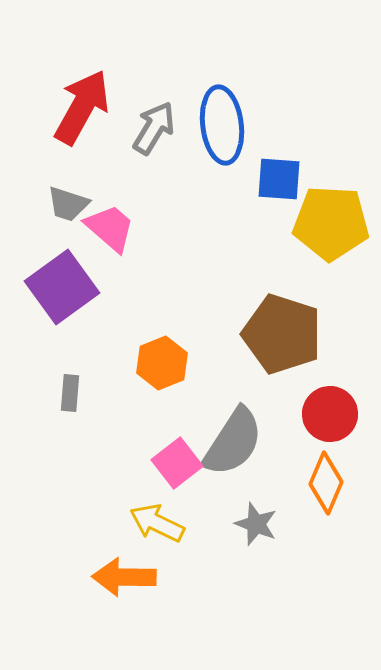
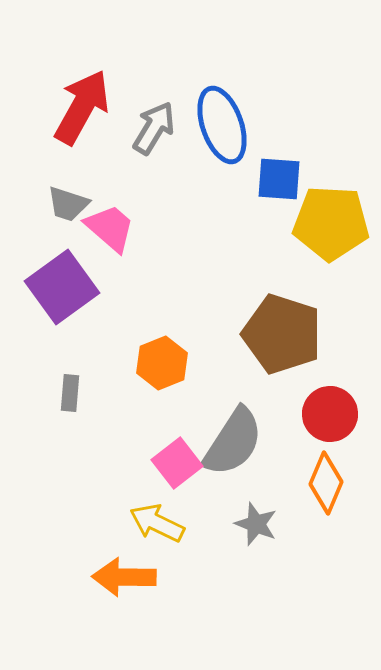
blue ellipse: rotated 12 degrees counterclockwise
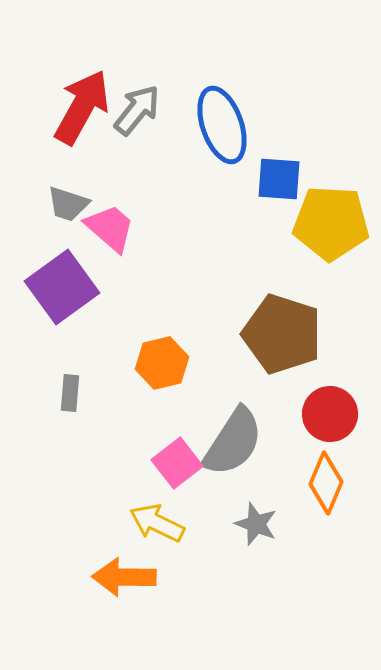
gray arrow: moved 17 px left, 18 px up; rotated 8 degrees clockwise
orange hexagon: rotated 9 degrees clockwise
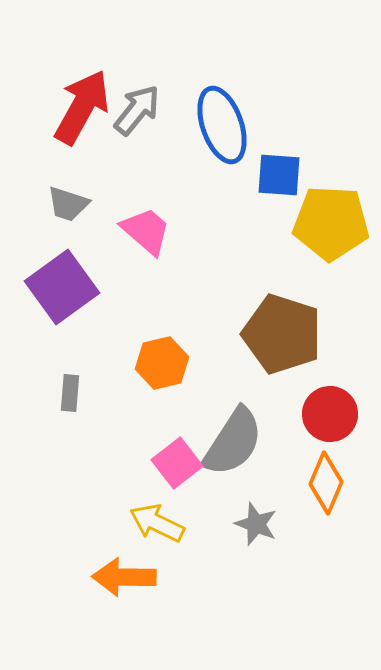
blue square: moved 4 px up
pink trapezoid: moved 36 px right, 3 px down
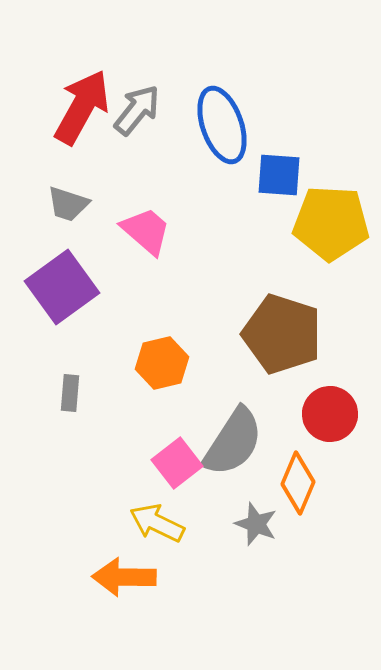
orange diamond: moved 28 px left
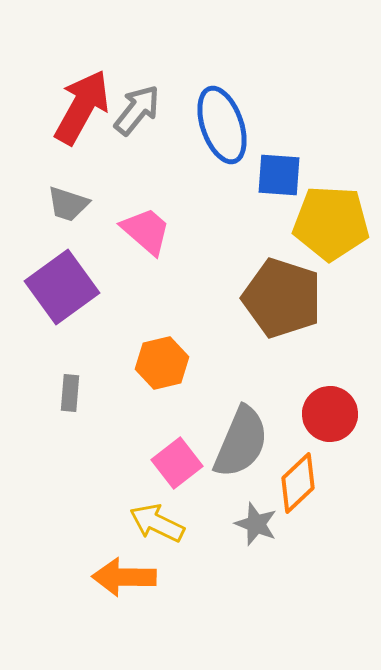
brown pentagon: moved 36 px up
gray semicircle: moved 8 px right; rotated 10 degrees counterclockwise
orange diamond: rotated 24 degrees clockwise
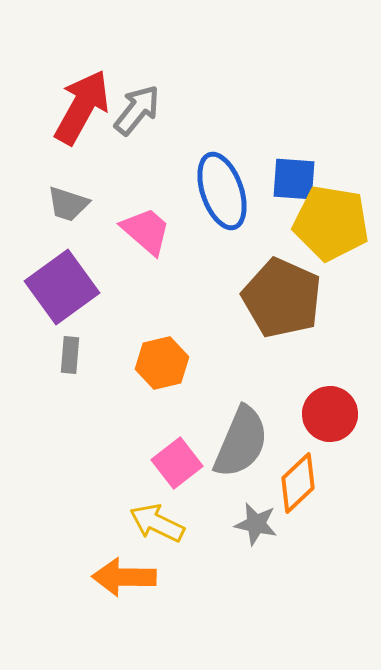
blue ellipse: moved 66 px down
blue square: moved 15 px right, 4 px down
yellow pentagon: rotated 6 degrees clockwise
brown pentagon: rotated 6 degrees clockwise
gray rectangle: moved 38 px up
gray star: rotated 9 degrees counterclockwise
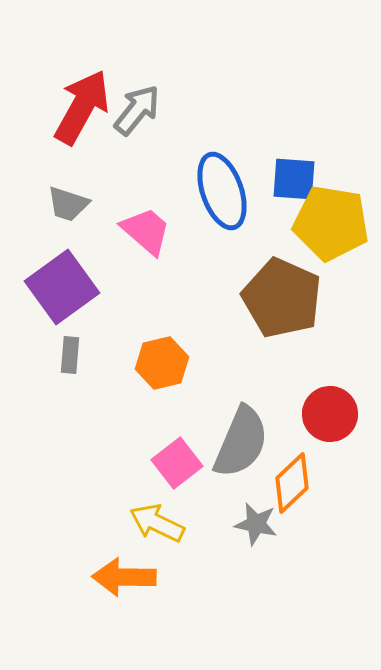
orange diamond: moved 6 px left
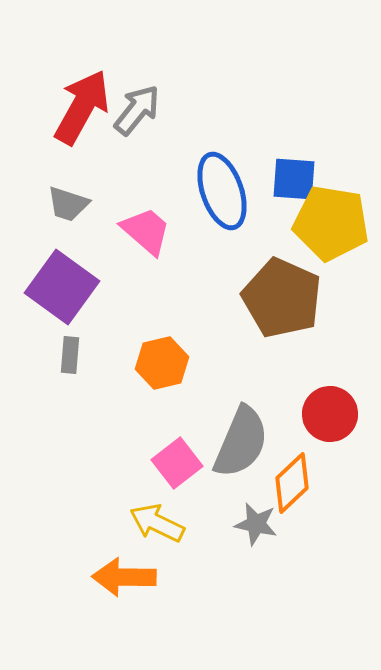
purple square: rotated 18 degrees counterclockwise
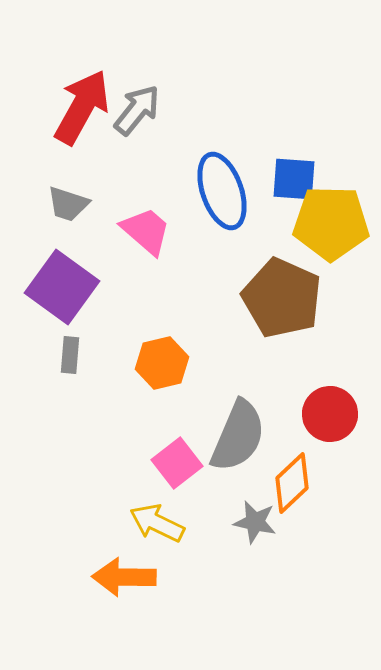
yellow pentagon: rotated 8 degrees counterclockwise
gray semicircle: moved 3 px left, 6 px up
gray star: moved 1 px left, 2 px up
